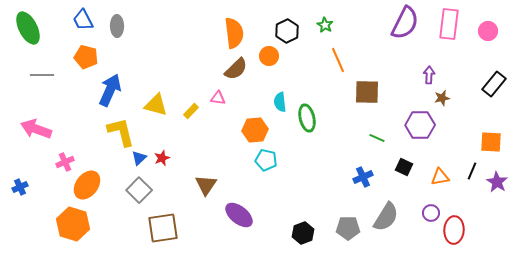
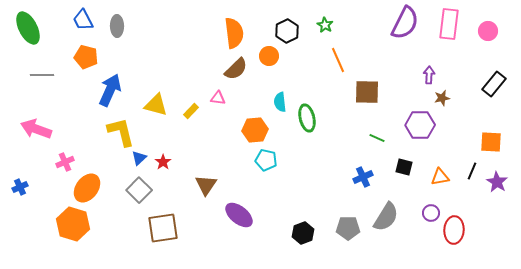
red star at (162, 158): moved 1 px right, 4 px down; rotated 14 degrees counterclockwise
black square at (404, 167): rotated 12 degrees counterclockwise
orange ellipse at (87, 185): moved 3 px down
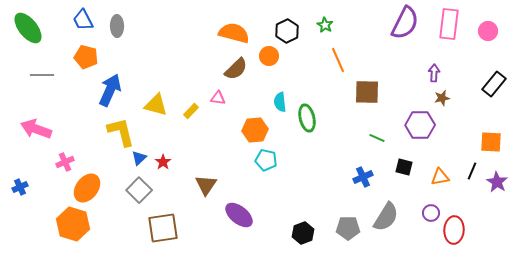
green ellipse at (28, 28): rotated 12 degrees counterclockwise
orange semicircle at (234, 33): rotated 68 degrees counterclockwise
purple arrow at (429, 75): moved 5 px right, 2 px up
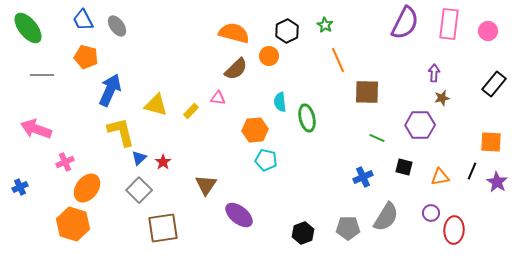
gray ellipse at (117, 26): rotated 35 degrees counterclockwise
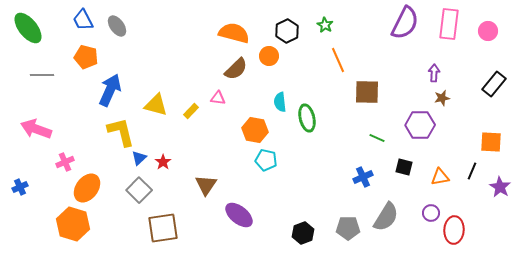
orange hexagon at (255, 130): rotated 15 degrees clockwise
purple star at (497, 182): moved 3 px right, 5 px down
